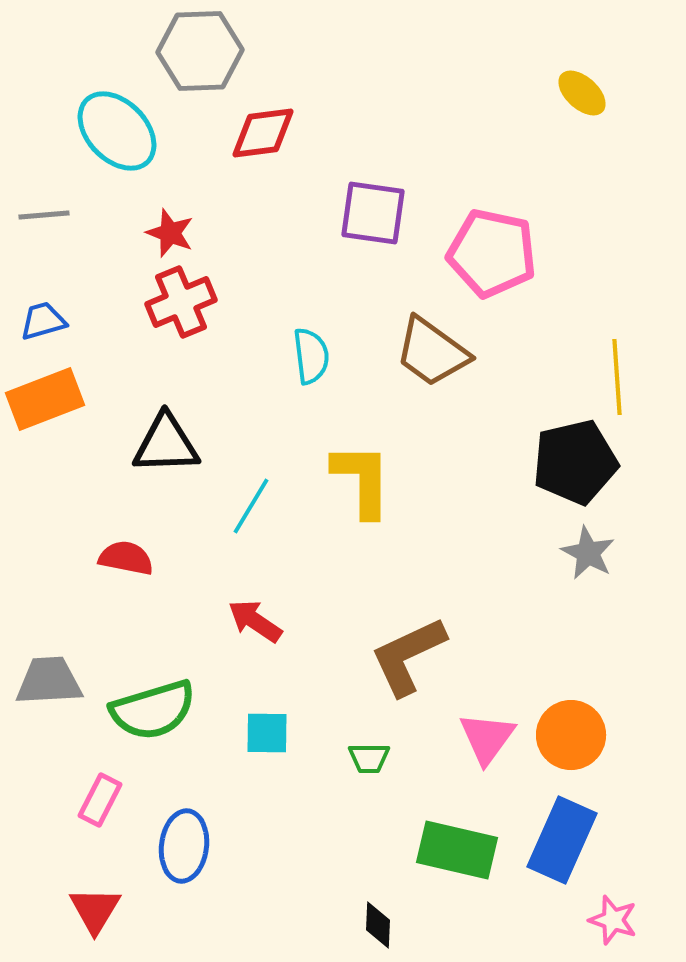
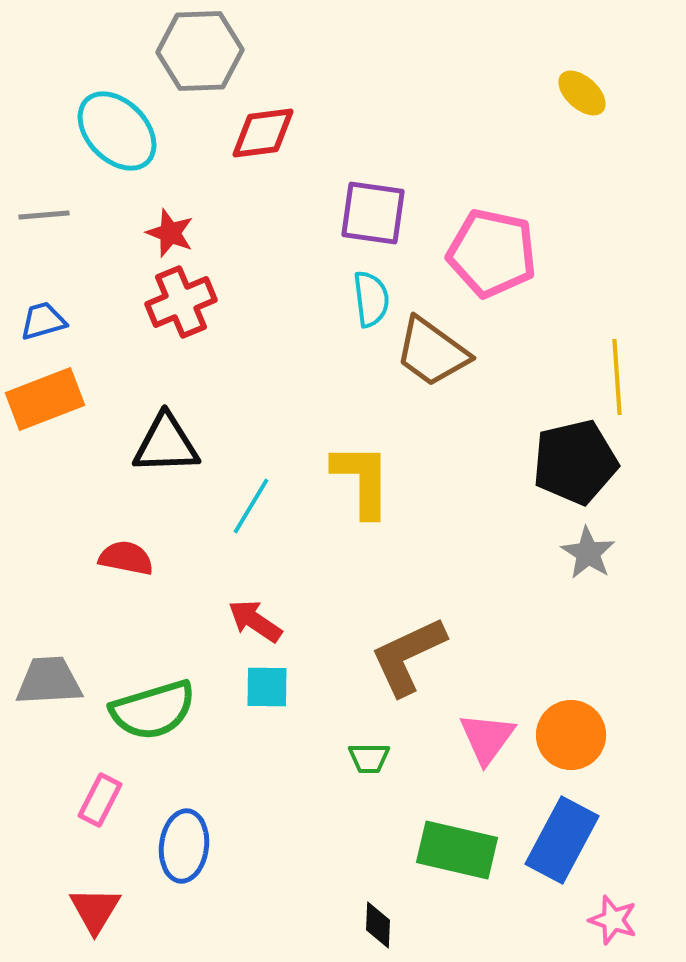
cyan semicircle: moved 60 px right, 57 px up
gray star: rotated 4 degrees clockwise
cyan square: moved 46 px up
blue rectangle: rotated 4 degrees clockwise
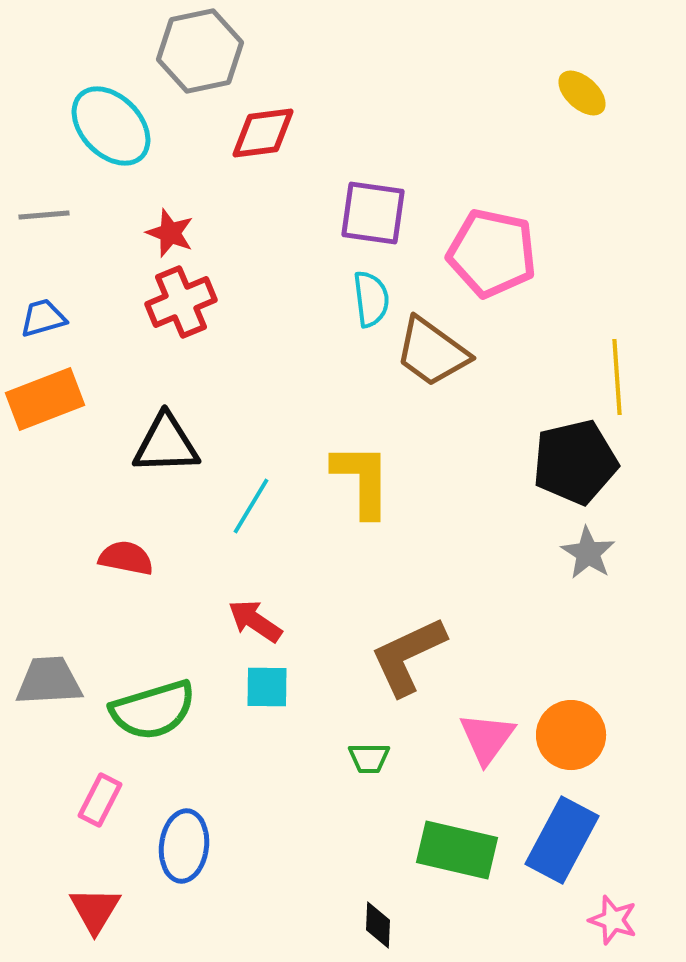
gray hexagon: rotated 10 degrees counterclockwise
cyan ellipse: moved 6 px left, 5 px up
blue trapezoid: moved 3 px up
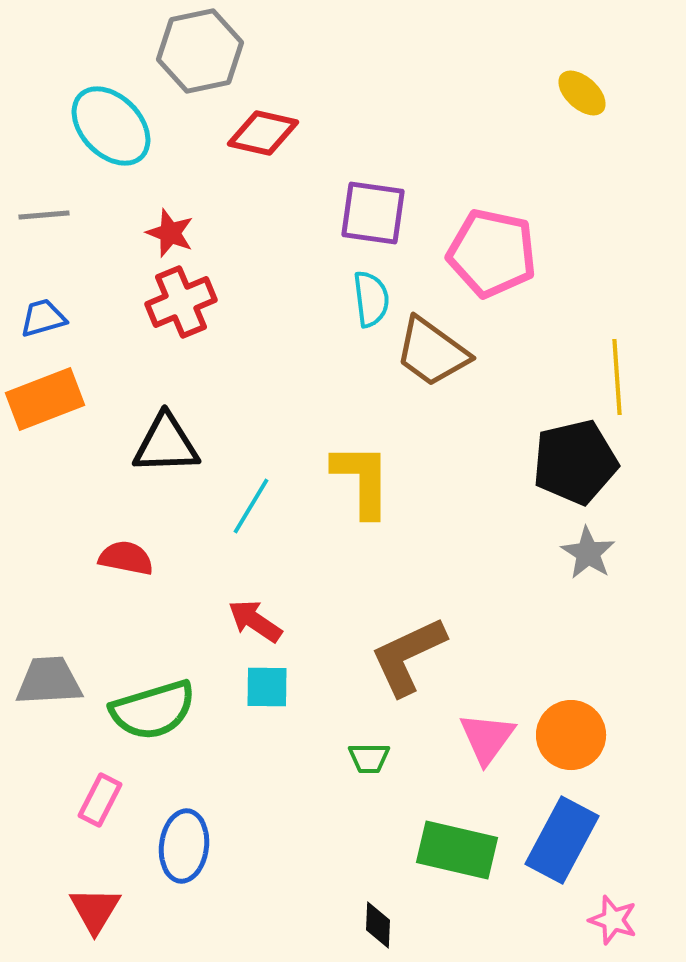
red diamond: rotated 20 degrees clockwise
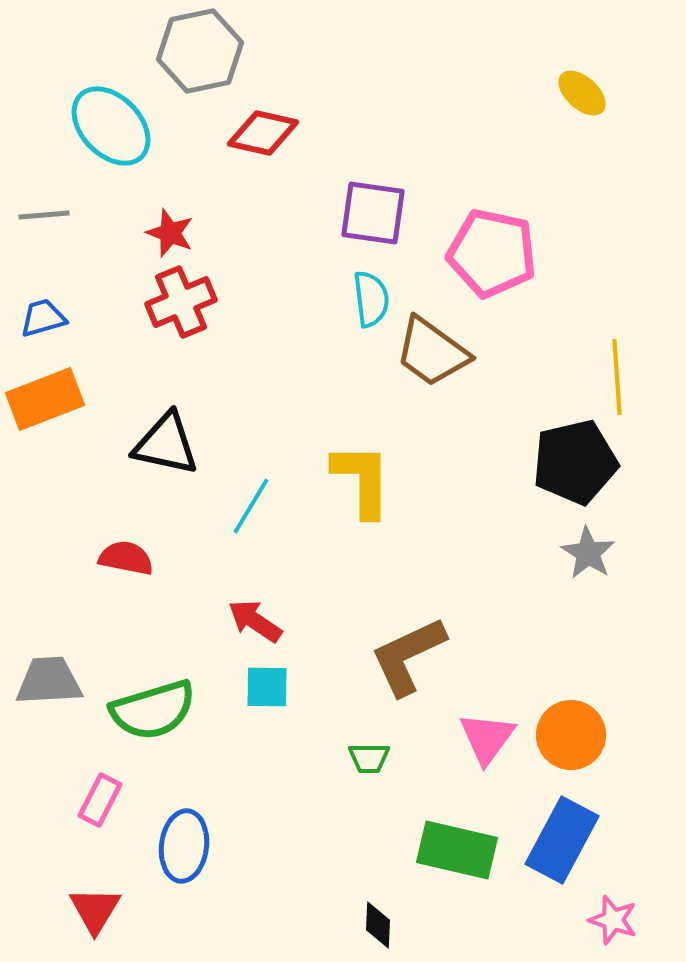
black triangle: rotated 14 degrees clockwise
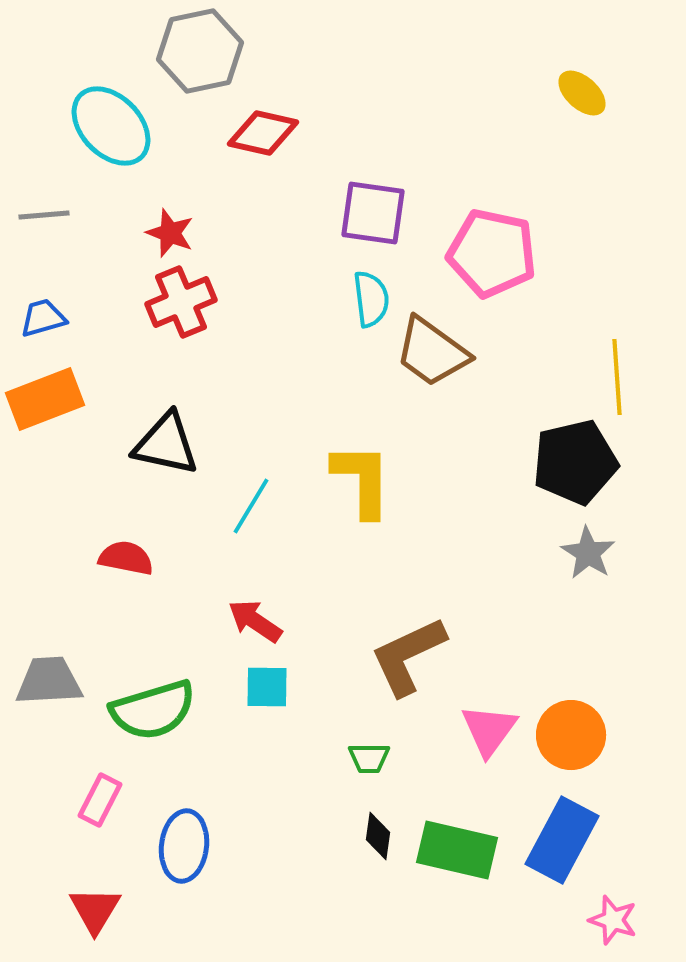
pink triangle: moved 2 px right, 8 px up
black diamond: moved 89 px up; rotated 6 degrees clockwise
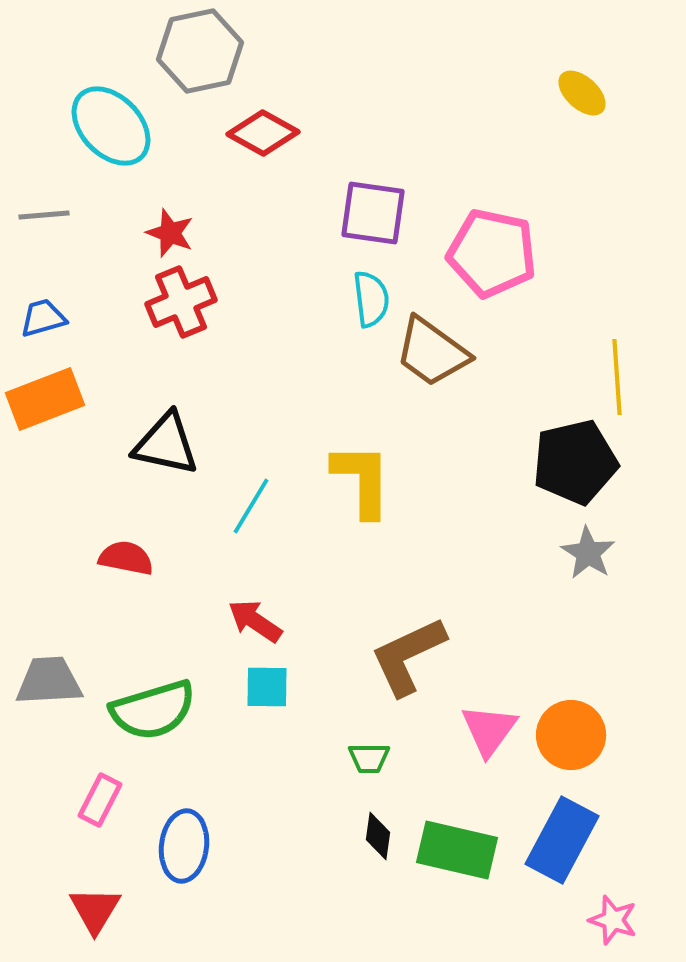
red diamond: rotated 16 degrees clockwise
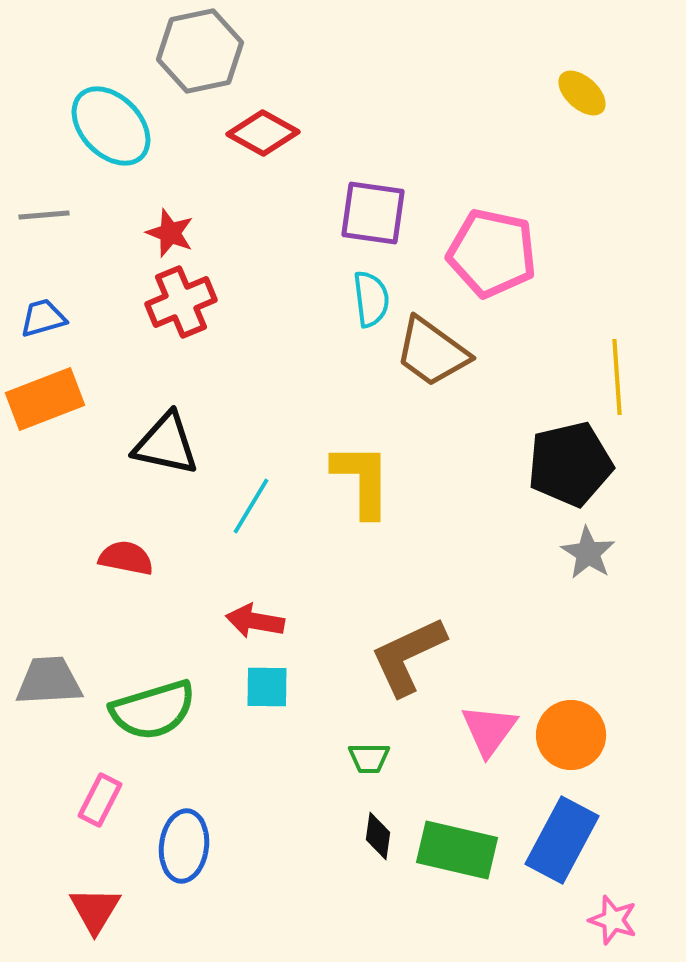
black pentagon: moved 5 px left, 2 px down
red arrow: rotated 24 degrees counterclockwise
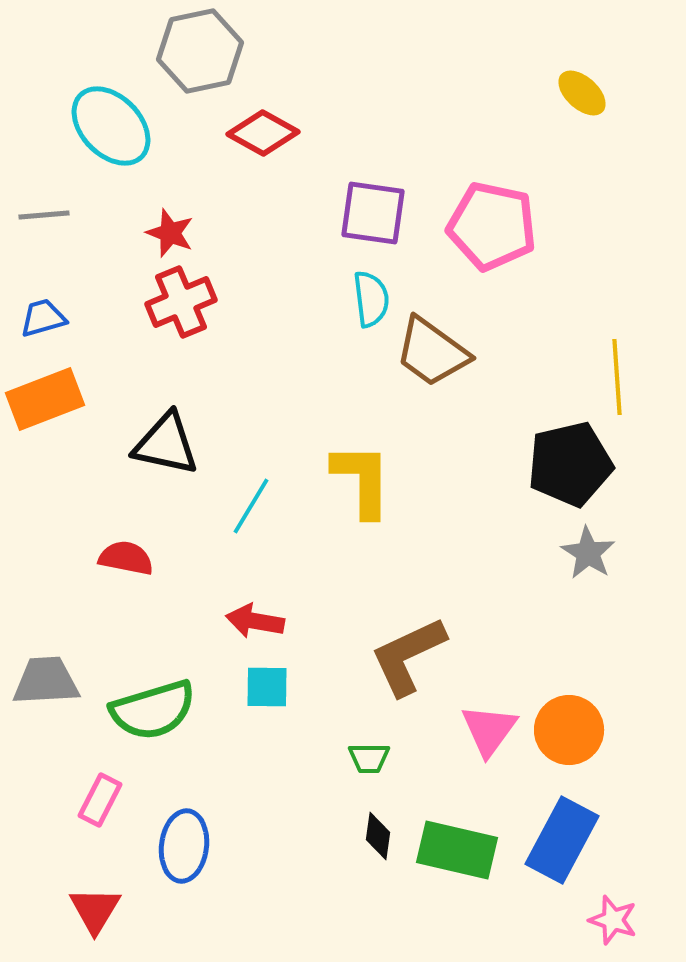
pink pentagon: moved 27 px up
gray trapezoid: moved 3 px left
orange circle: moved 2 px left, 5 px up
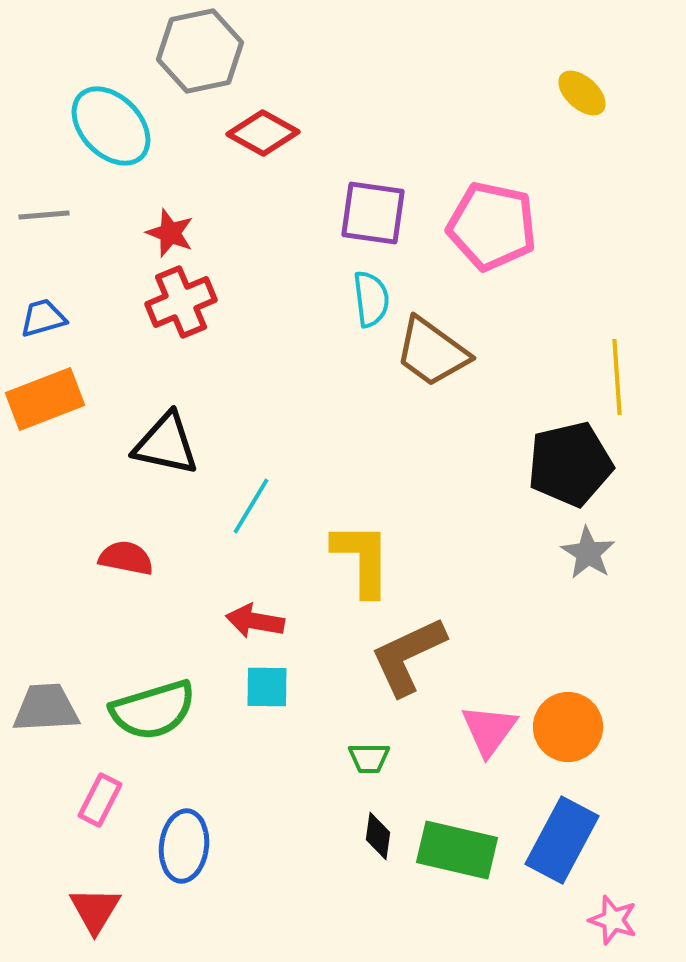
yellow L-shape: moved 79 px down
gray trapezoid: moved 27 px down
orange circle: moved 1 px left, 3 px up
